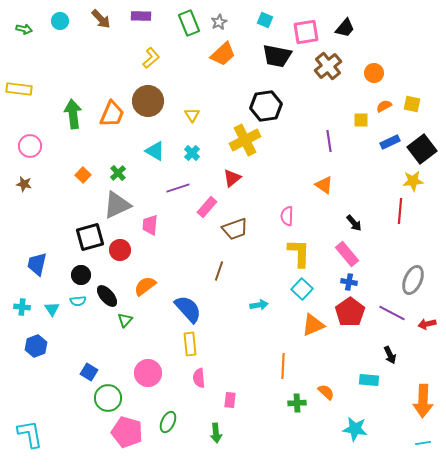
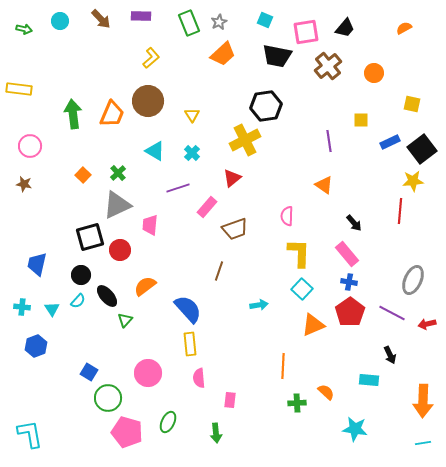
orange semicircle at (384, 106): moved 20 px right, 78 px up
cyan semicircle at (78, 301): rotated 42 degrees counterclockwise
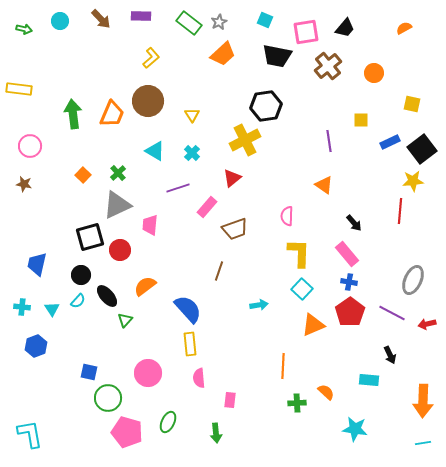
green rectangle at (189, 23): rotated 30 degrees counterclockwise
blue square at (89, 372): rotated 18 degrees counterclockwise
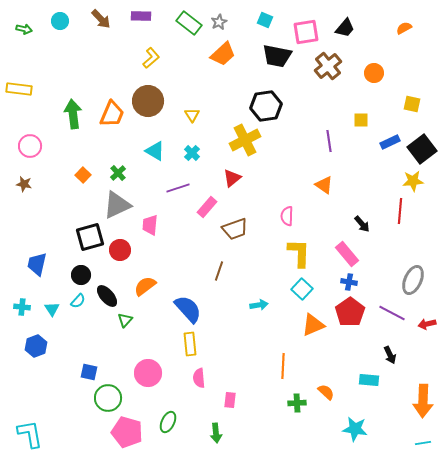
black arrow at (354, 223): moved 8 px right, 1 px down
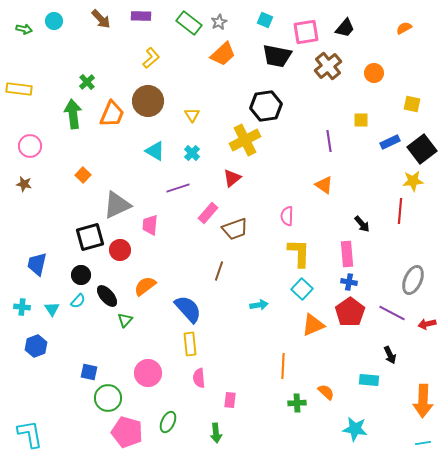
cyan circle at (60, 21): moved 6 px left
green cross at (118, 173): moved 31 px left, 91 px up
pink rectangle at (207, 207): moved 1 px right, 6 px down
pink rectangle at (347, 254): rotated 35 degrees clockwise
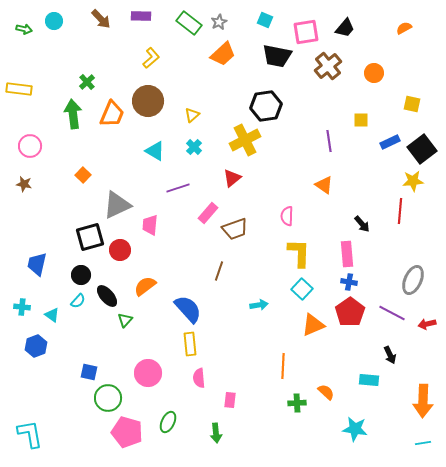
yellow triangle at (192, 115): rotated 21 degrees clockwise
cyan cross at (192, 153): moved 2 px right, 6 px up
cyan triangle at (52, 309): moved 6 px down; rotated 21 degrees counterclockwise
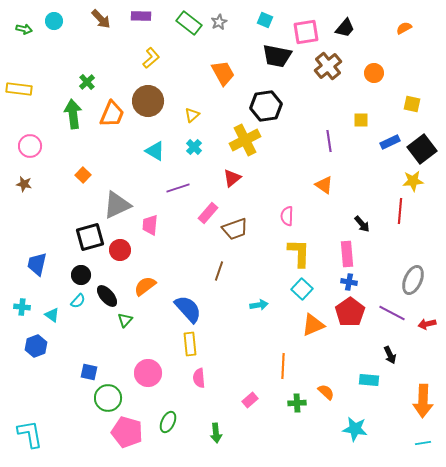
orange trapezoid at (223, 54): moved 19 px down; rotated 76 degrees counterclockwise
pink rectangle at (230, 400): moved 20 px right; rotated 42 degrees clockwise
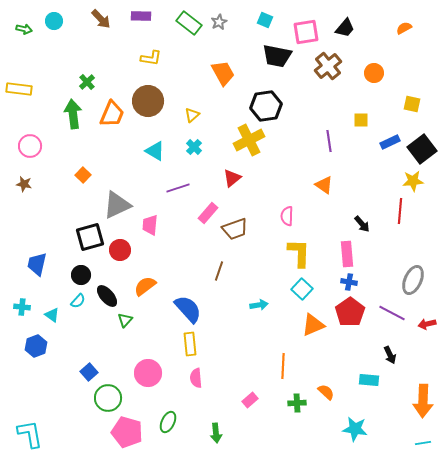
yellow L-shape at (151, 58): rotated 50 degrees clockwise
yellow cross at (245, 140): moved 4 px right
blue square at (89, 372): rotated 36 degrees clockwise
pink semicircle at (199, 378): moved 3 px left
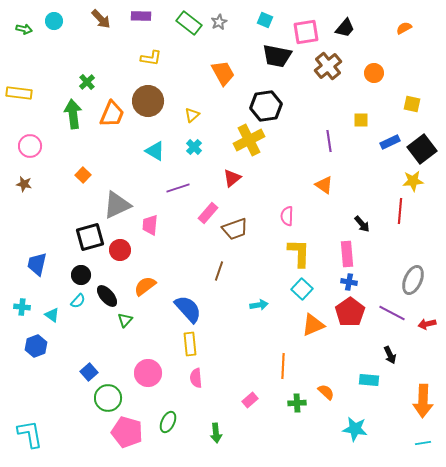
yellow rectangle at (19, 89): moved 4 px down
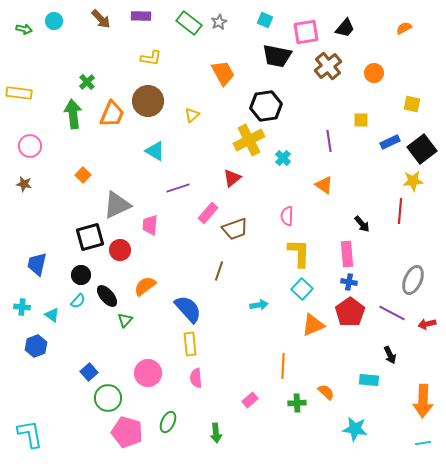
cyan cross at (194, 147): moved 89 px right, 11 px down
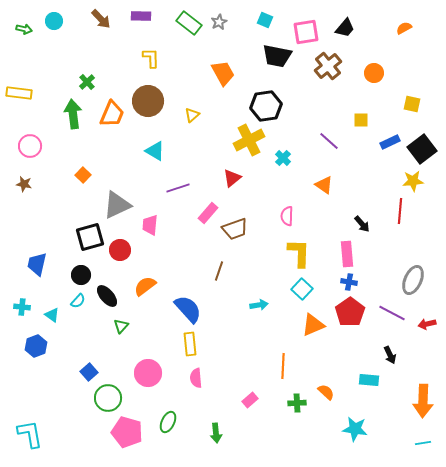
yellow L-shape at (151, 58): rotated 100 degrees counterclockwise
purple line at (329, 141): rotated 40 degrees counterclockwise
green triangle at (125, 320): moved 4 px left, 6 px down
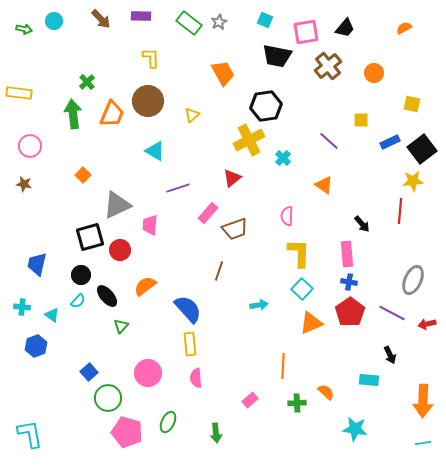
orange triangle at (313, 325): moved 2 px left, 2 px up
